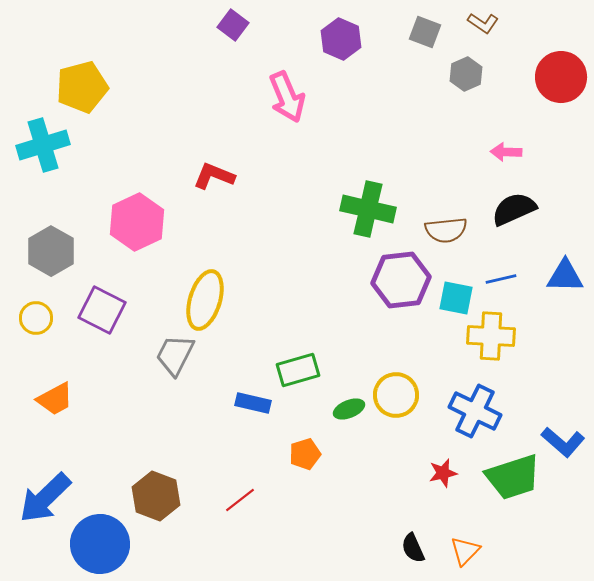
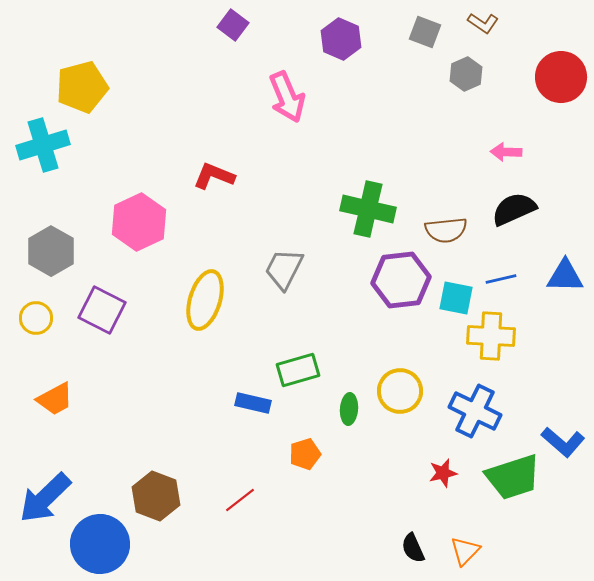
pink hexagon at (137, 222): moved 2 px right
gray trapezoid at (175, 355): moved 109 px right, 86 px up
yellow circle at (396, 395): moved 4 px right, 4 px up
green ellipse at (349, 409): rotated 64 degrees counterclockwise
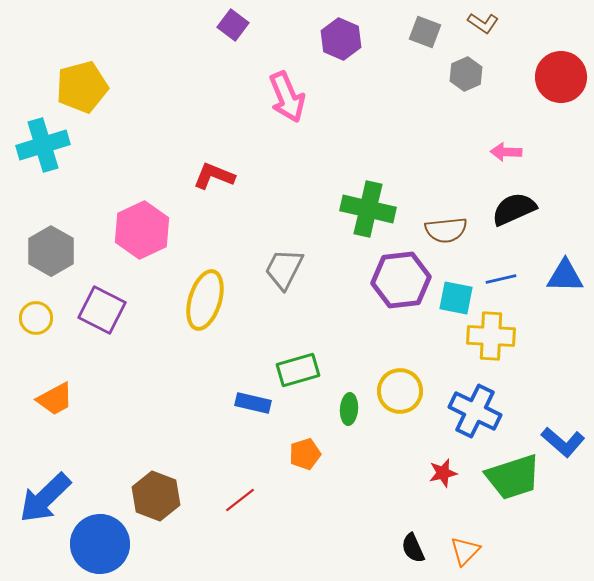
pink hexagon at (139, 222): moved 3 px right, 8 px down
